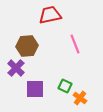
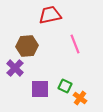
purple cross: moved 1 px left
purple square: moved 5 px right
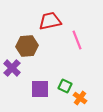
red trapezoid: moved 6 px down
pink line: moved 2 px right, 4 px up
purple cross: moved 3 px left
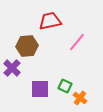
pink line: moved 2 px down; rotated 60 degrees clockwise
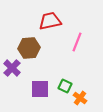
pink line: rotated 18 degrees counterclockwise
brown hexagon: moved 2 px right, 2 px down
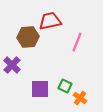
brown hexagon: moved 1 px left, 11 px up
purple cross: moved 3 px up
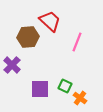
red trapezoid: rotated 55 degrees clockwise
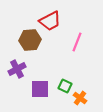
red trapezoid: rotated 110 degrees clockwise
brown hexagon: moved 2 px right, 3 px down
purple cross: moved 5 px right, 4 px down; rotated 18 degrees clockwise
